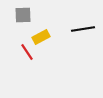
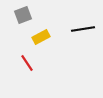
gray square: rotated 18 degrees counterclockwise
red line: moved 11 px down
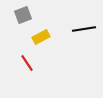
black line: moved 1 px right
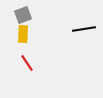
yellow rectangle: moved 18 px left, 3 px up; rotated 60 degrees counterclockwise
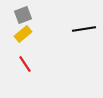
yellow rectangle: rotated 48 degrees clockwise
red line: moved 2 px left, 1 px down
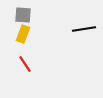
gray square: rotated 24 degrees clockwise
yellow rectangle: rotated 30 degrees counterclockwise
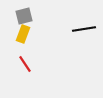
gray square: moved 1 px right, 1 px down; rotated 18 degrees counterclockwise
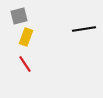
gray square: moved 5 px left
yellow rectangle: moved 3 px right, 3 px down
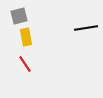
black line: moved 2 px right, 1 px up
yellow rectangle: rotated 30 degrees counterclockwise
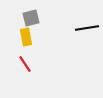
gray square: moved 12 px right, 2 px down
black line: moved 1 px right
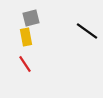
black line: moved 3 px down; rotated 45 degrees clockwise
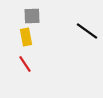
gray square: moved 1 px right, 2 px up; rotated 12 degrees clockwise
